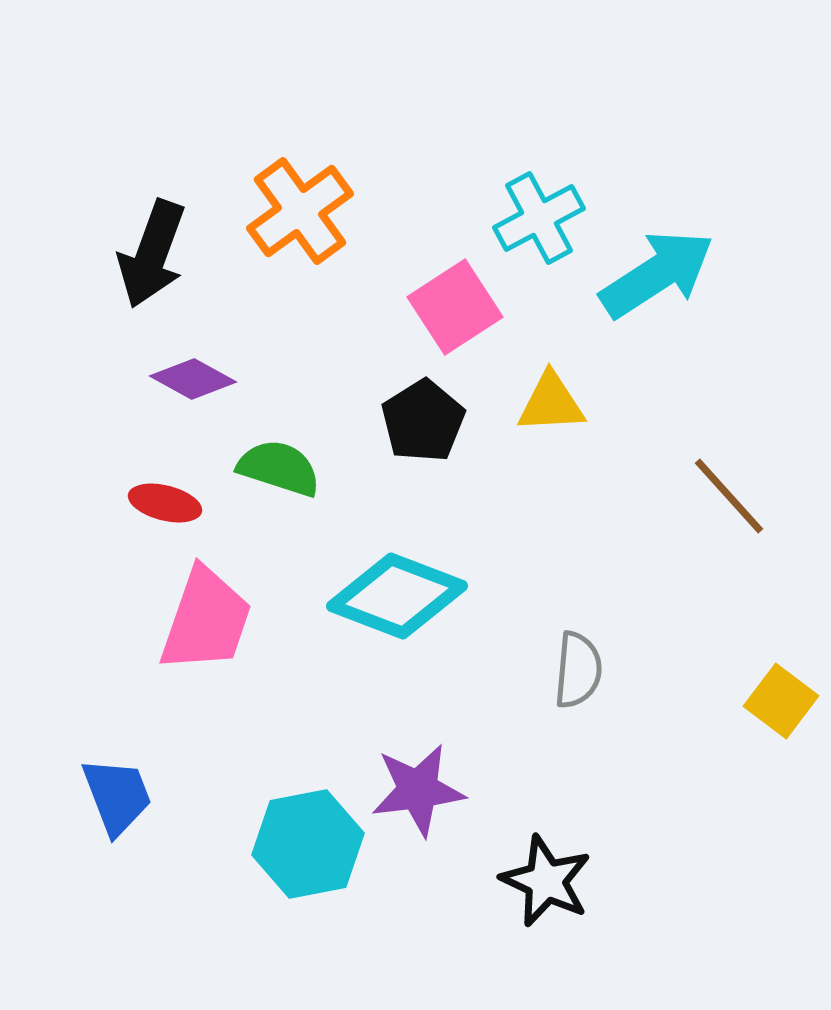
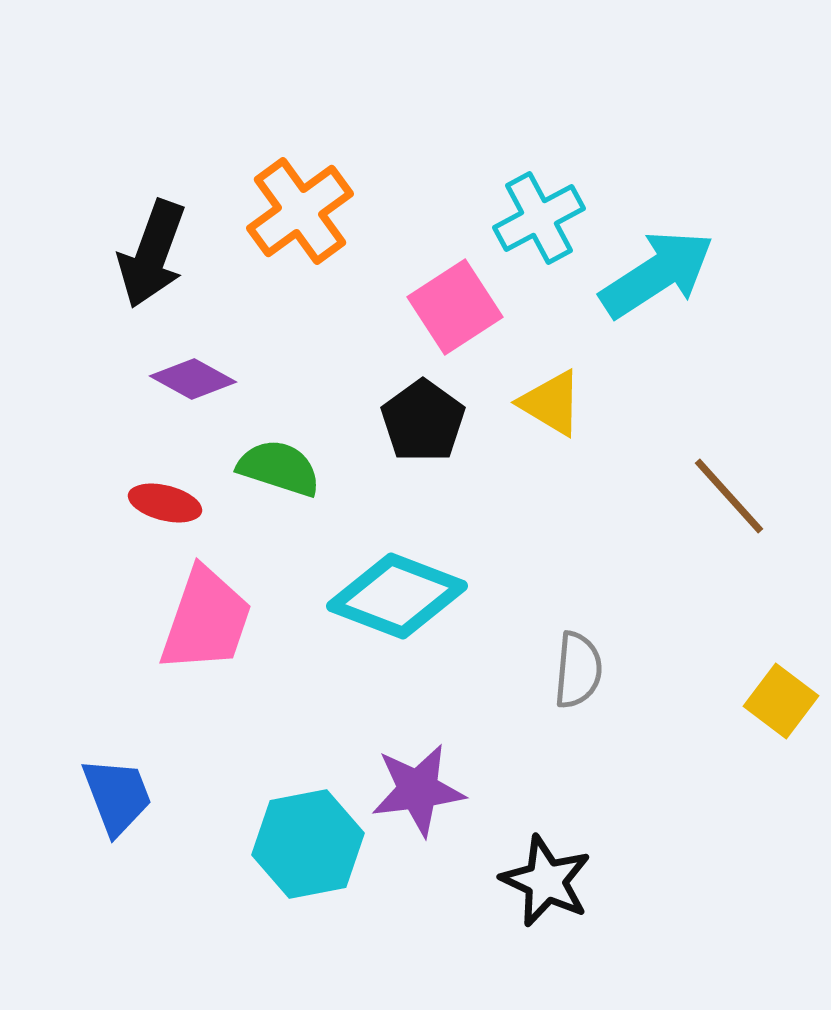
yellow triangle: rotated 34 degrees clockwise
black pentagon: rotated 4 degrees counterclockwise
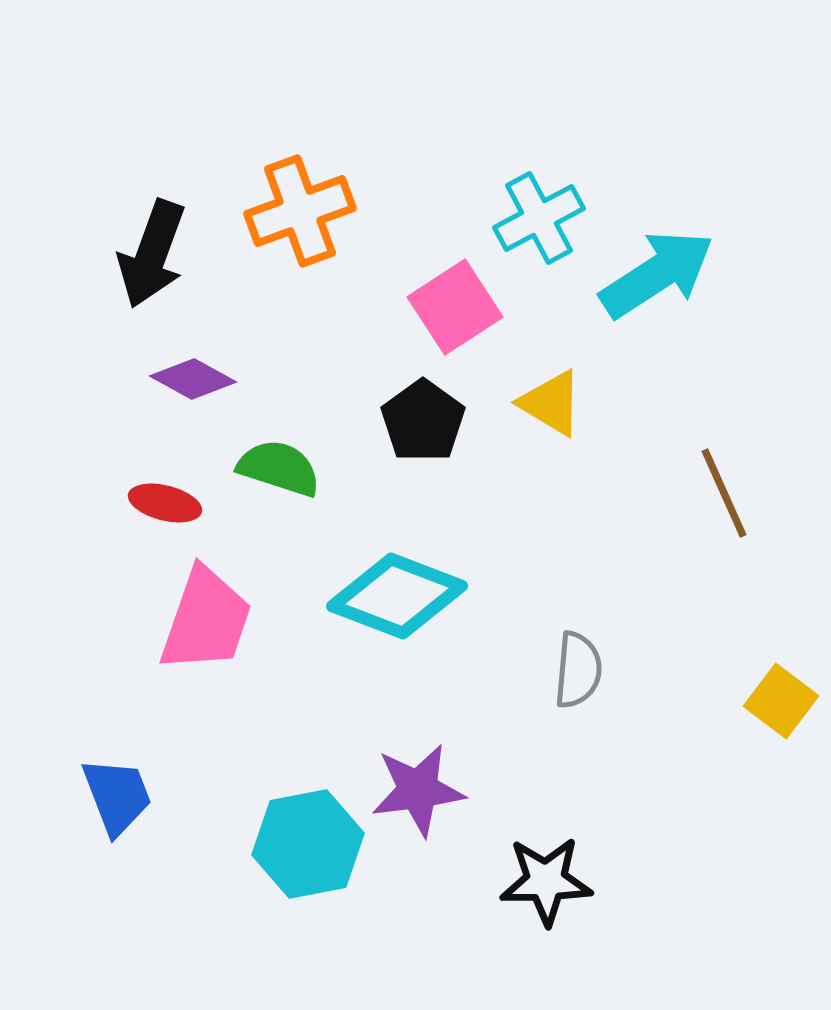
orange cross: rotated 16 degrees clockwise
brown line: moved 5 px left, 3 px up; rotated 18 degrees clockwise
black star: rotated 26 degrees counterclockwise
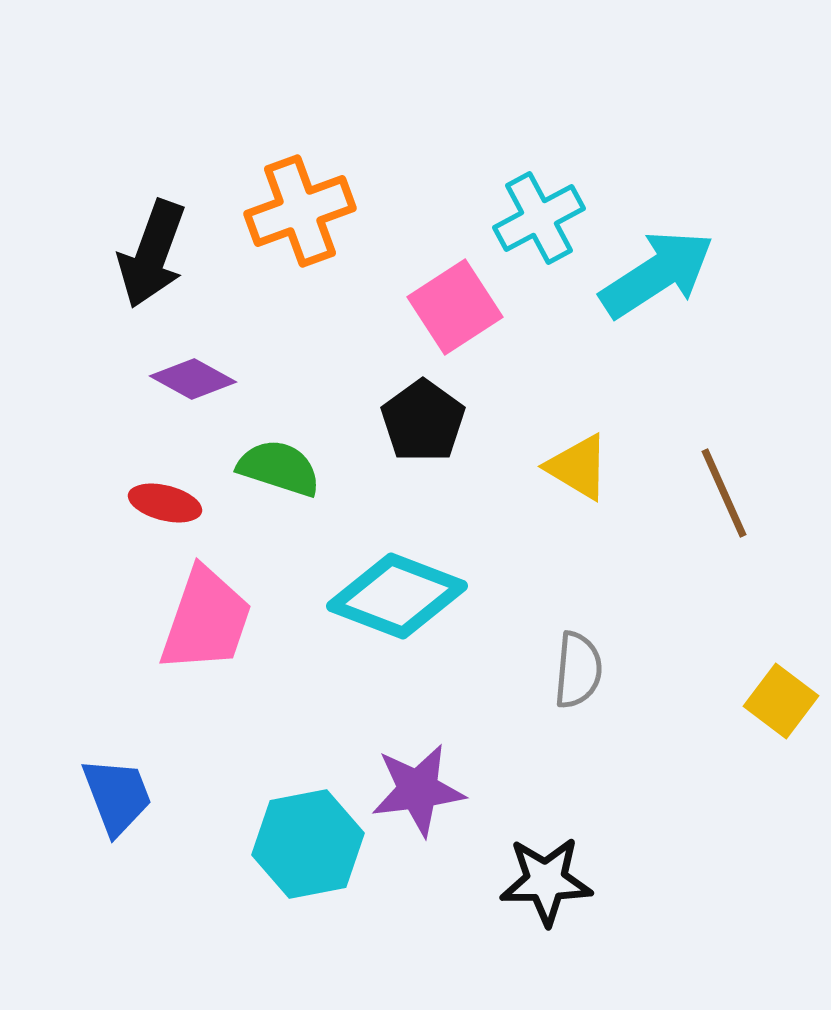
yellow triangle: moved 27 px right, 64 px down
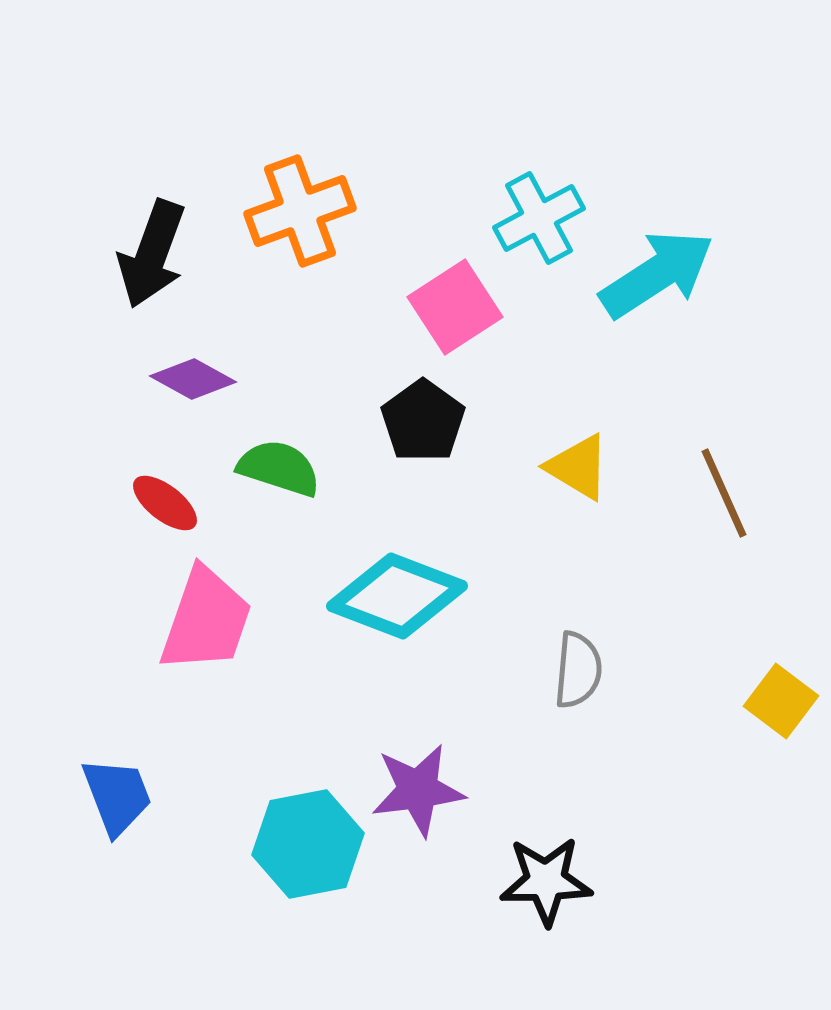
red ellipse: rotated 24 degrees clockwise
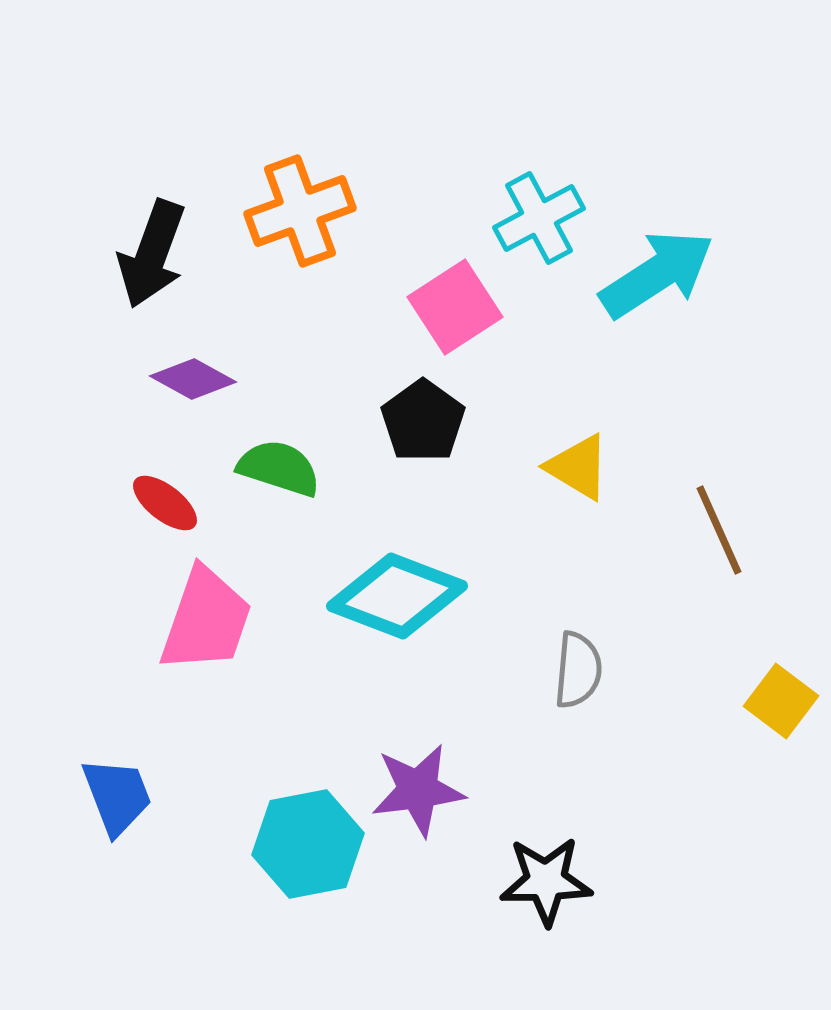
brown line: moved 5 px left, 37 px down
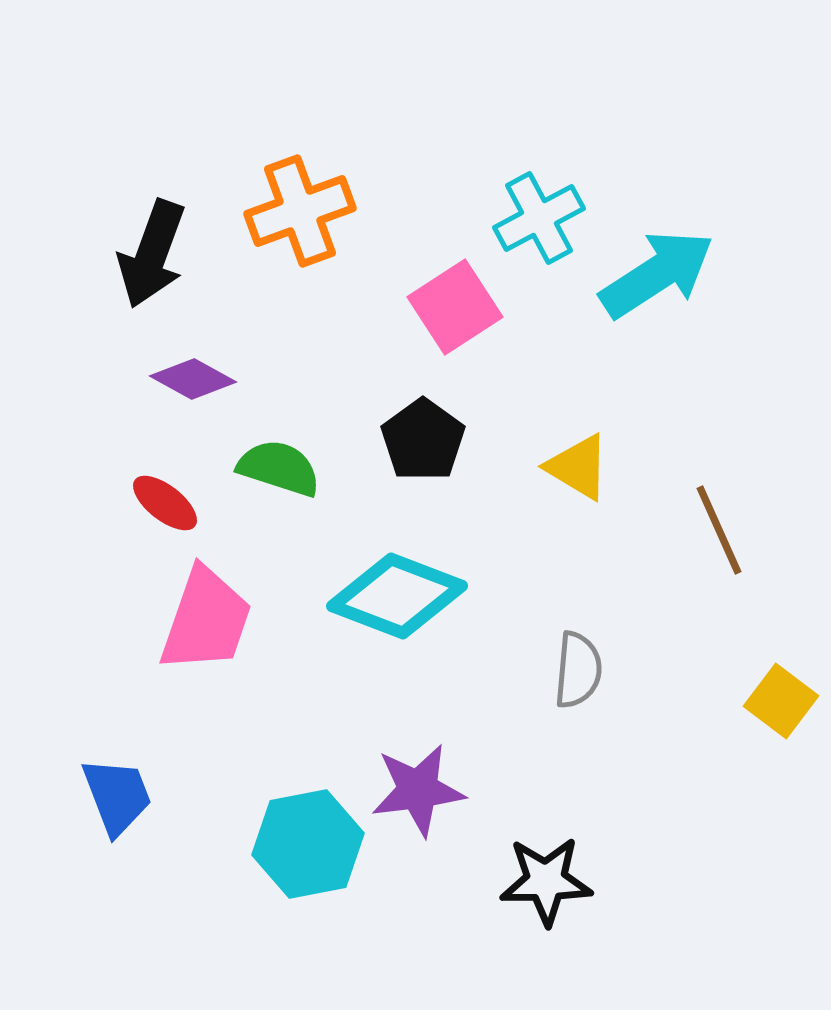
black pentagon: moved 19 px down
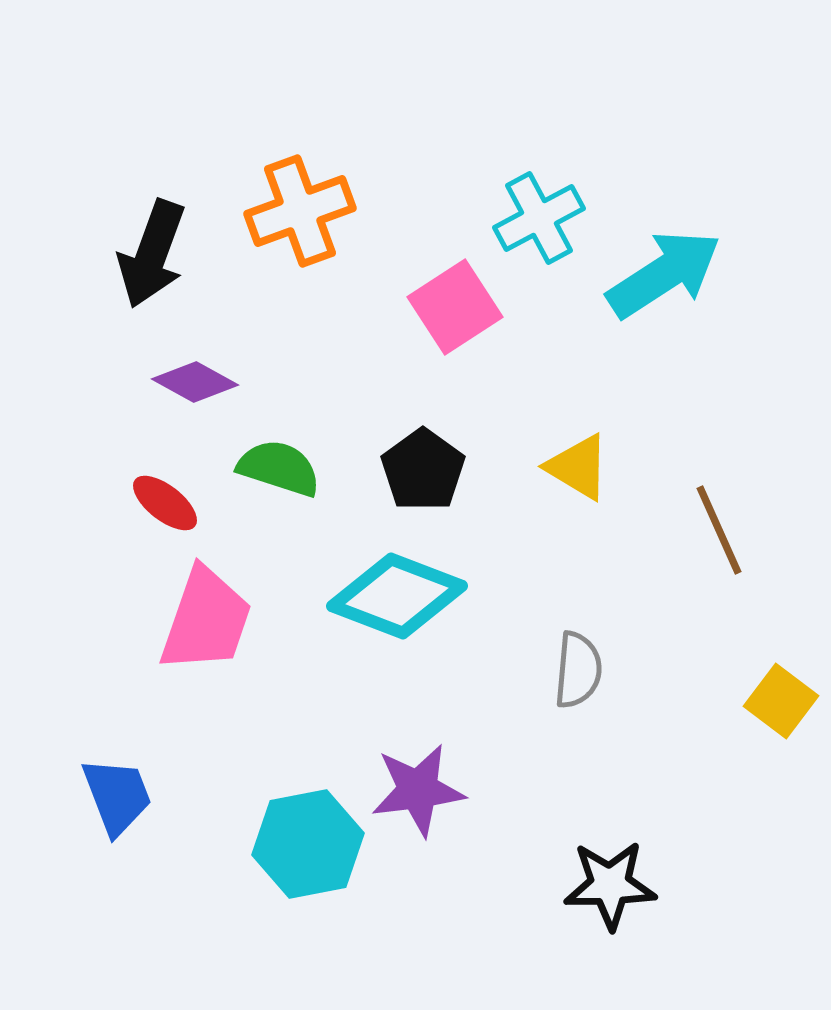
cyan arrow: moved 7 px right
purple diamond: moved 2 px right, 3 px down
black pentagon: moved 30 px down
black star: moved 64 px right, 4 px down
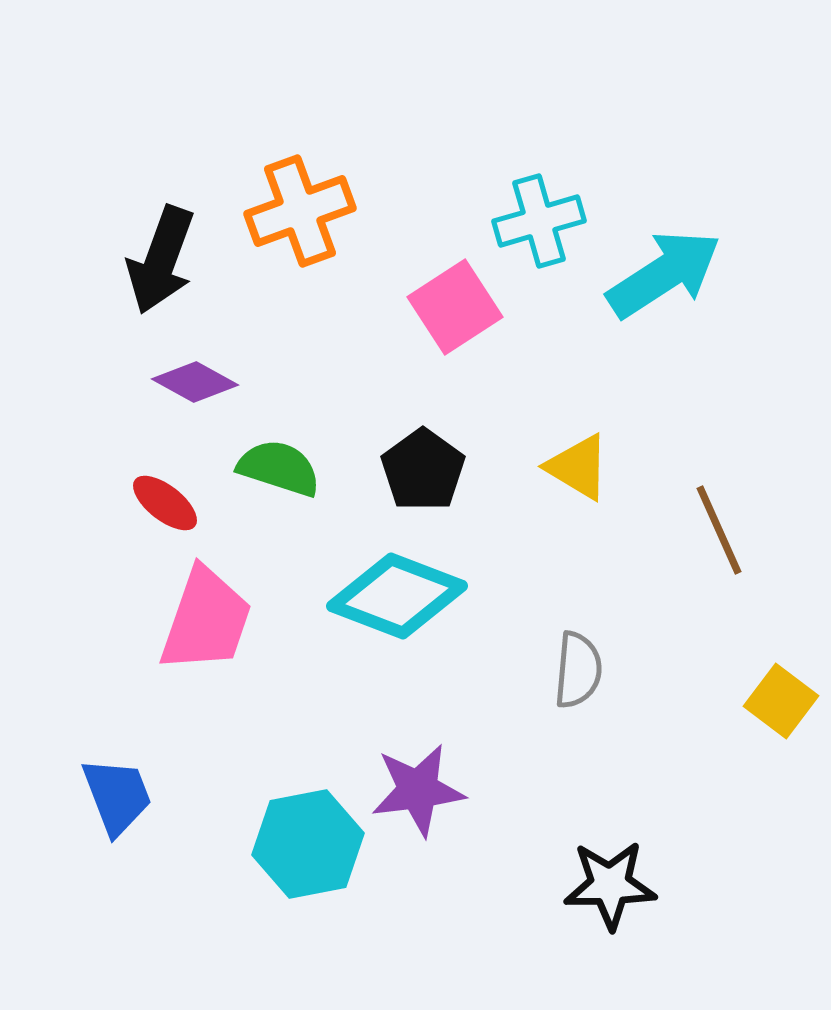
cyan cross: moved 3 px down; rotated 12 degrees clockwise
black arrow: moved 9 px right, 6 px down
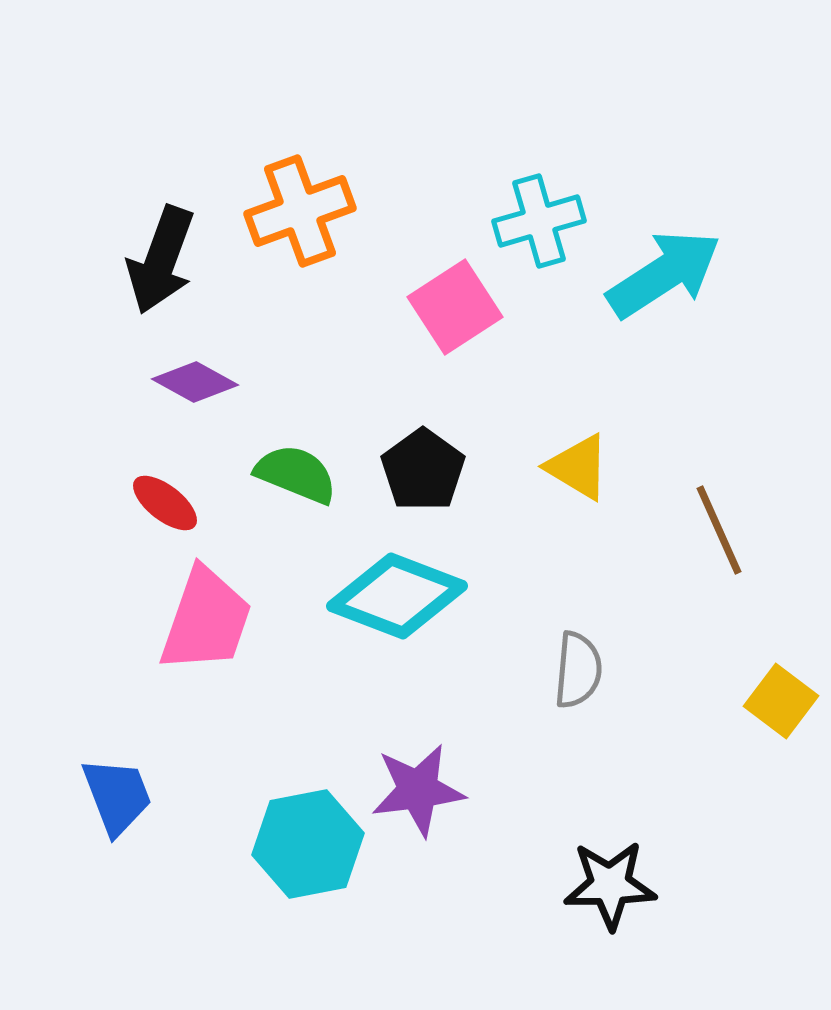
green semicircle: moved 17 px right, 6 px down; rotated 4 degrees clockwise
